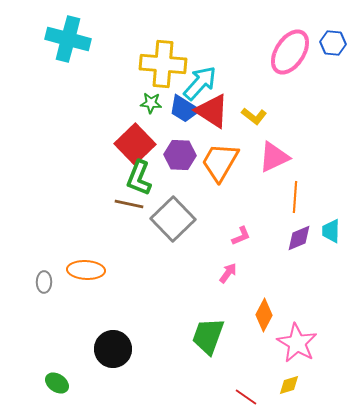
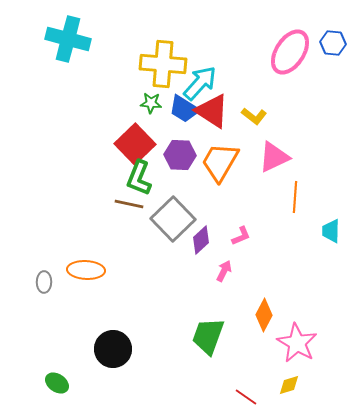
purple diamond: moved 98 px left, 2 px down; rotated 20 degrees counterclockwise
pink arrow: moved 4 px left, 2 px up; rotated 10 degrees counterclockwise
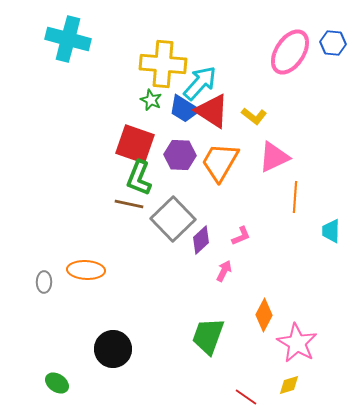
green star: moved 3 px up; rotated 20 degrees clockwise
red square: rotated 27 degrees counterclockwise
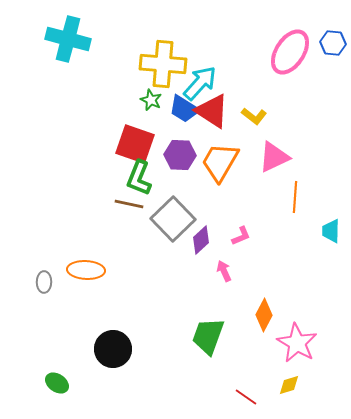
pink arrow: rotated 50 degrees counterclockwise
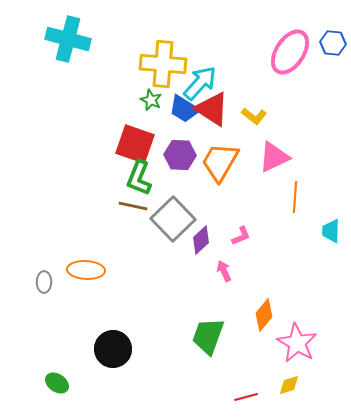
red triangle: moved 2 px up
brown line: moved 4 px right, 2 px down
orange diamond: rotated 12 degrees clockwise
red line: rotated 50 degrees counterclockwise
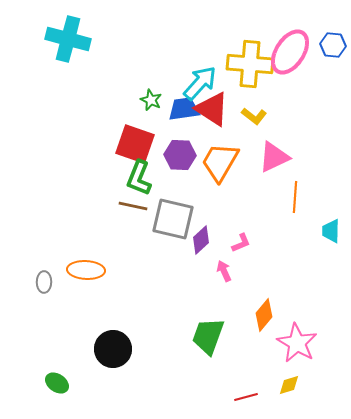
blue hexagon: moved 2 px down
yellow cross: moved 87 px right
blue trapezoid: rotated 140 degrees clockwise
gray square: rotated 33 degrees counterclockwise
pink L-shape: moved 7 px down
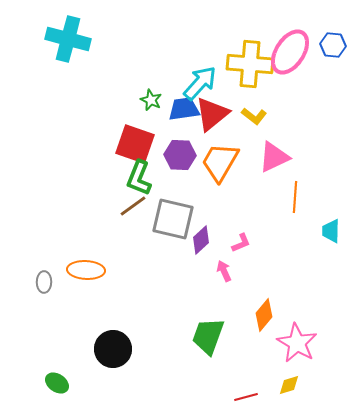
red triangle: moved 5 px down; rotated 48 degrees clockwise
brown line: rotated 48 degrees counterclockwise
